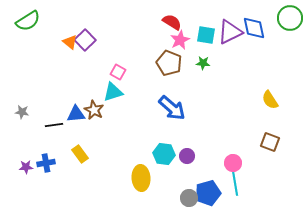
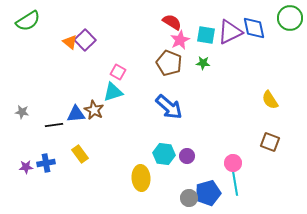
blue arrow: moved 3 px left, 1 px up
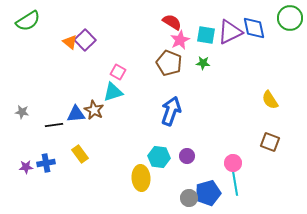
blue arrow: moved 2 px right, 4 px down; rotated 112 degrees counterclockwise
cyan hexagon: moved 5 px left, 3 px down
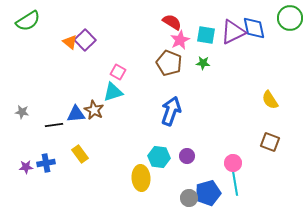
purple triangle: moved 3 px right
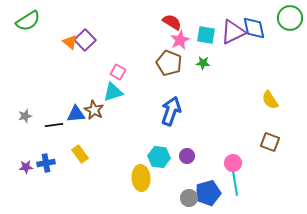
gray star: moved 3 px right, 4 px down; rotated 24 degrees counterclockwise
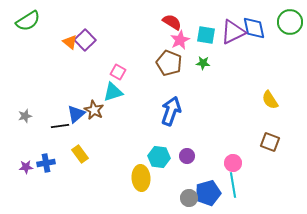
green circle: moved 4 px down
blue triangle: rotated 36 degrees counterclockwise
black line: moved 6 px right, 1 px down
cyan line: moved 2 px left, 2 px down
